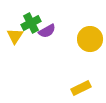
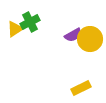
green cross: moved 1 px left, 1 px up
purple semicircle: moved 26 px right, 4 px down
yellow triangle: moved 7 px up; rotated 24 degrees clockwise
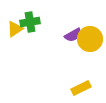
green cross: rotated 18 degrees clockwise
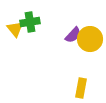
yellow triangle: rotated 36 degrees counterclockwise
purple semicircle: rotated 18 degrees counterclockwise
yellow rectangle: rotated 54 degrees counterclockwise
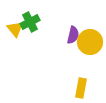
green cross: rotated 18 degrees counterclockwise
purple semicircle: rotated 30 degrees counterclockwise
yellow circle: moved 3 px down
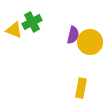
green cross: moved 2 px right
yellow triangle: moved 1 px left, 1 px down; rotated 30 degrees counterclockwise
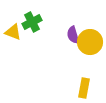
yellow triangle: moved 1 px left, 2 px down
purple semicircle: rotated 150 degrees clockwise
yellow rectangle: moved 3 px right
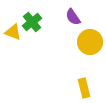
green cross: rotated 12 degrees counterclockwise
purple semicircle: moved 18 px up; rotated 18 degrees counterclockwise
yellow rectangle: rotated 24 degrees counterclockwise
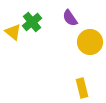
purple semicircle: moved 3 px left, 1 px down
yellow triangle: rotated 18 degrees clockwise
yellow rectangle: moved 2 px left
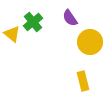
green cross: moved 1 px right
yellow triangle: moved 1 px left, 2 px down
yellow rectangle: moved 1 px right, 7 px up
